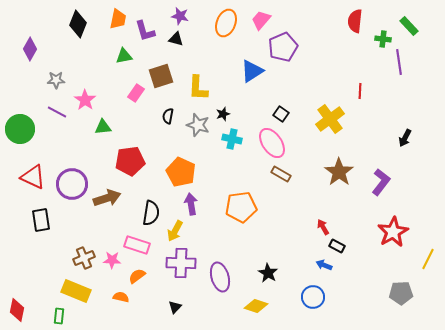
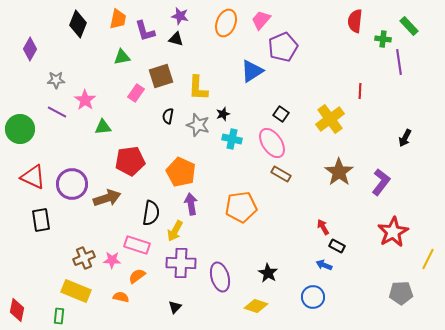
green triangle at (124, 56): moved 2 px left, 1 px down
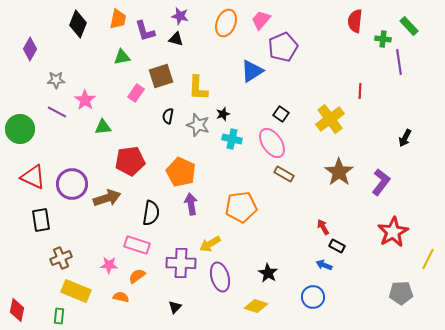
brown rectangle at (281, 174): moved 3 px right
yellow arrow at (175, 231): moved 35 px right, 13 px down; rotated 30 degrees clockwise
brown cross at (84, 258): moved 23 px left
pink star at (112, 260): moved 3 px left, 5 px down
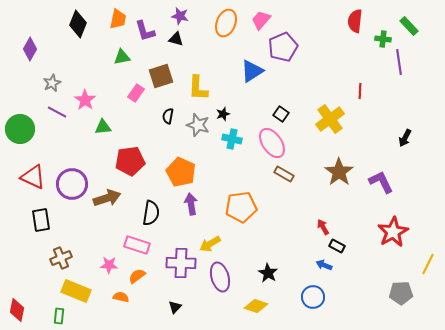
gray star at (56, 80): moved 4 px left, 3 px down; rotated 24 degrees counterclockwise
purple L-shape at (381, 182): rotated 64 degrees counterclockwise
yellow line at (428, 259): moved 5 px down
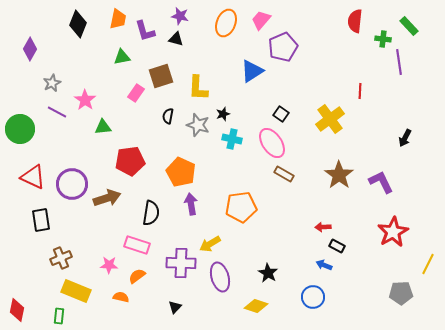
brown star at (339, 172): moved 3 px down
red arrow at (323, 227): rotated 63 degrees counterclockwise
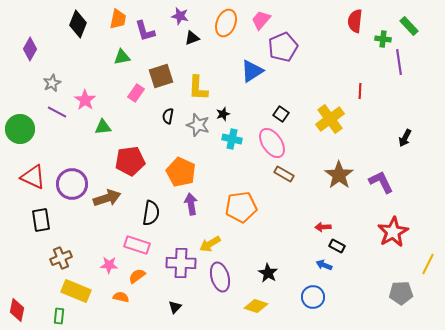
black triangle at (176, 39): moved 16 px right, 1 px up; rotated 35 degrees counterclockwise
